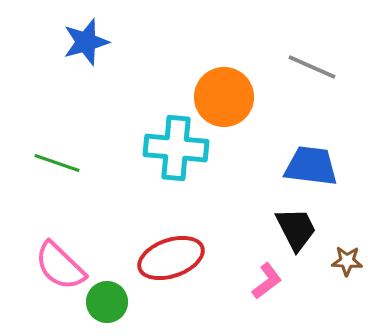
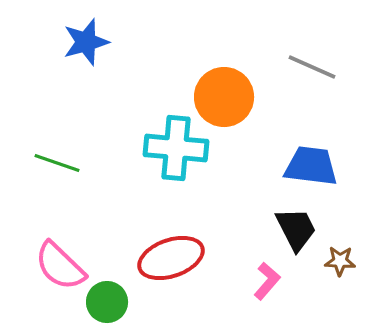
brown star: moved 7 px left
pink L-shape: rotated 12 degrees counterclockwise
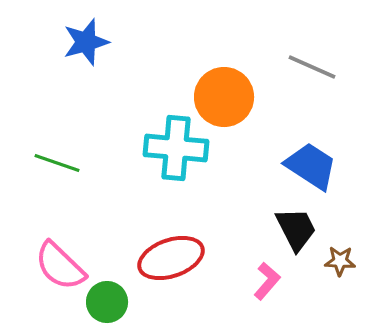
blue trapezoid: rotated 26 degrees clockwise
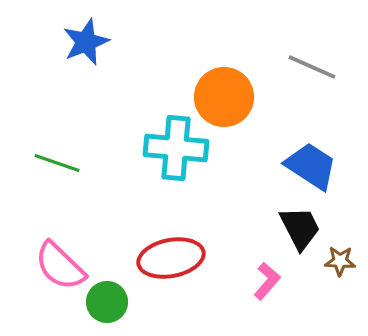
blue star: rotated 6 degrees counterclockwise
black trapezoid: moved 4 px right, 1 px up
red ellipse: rotated 8 degrees clockwise
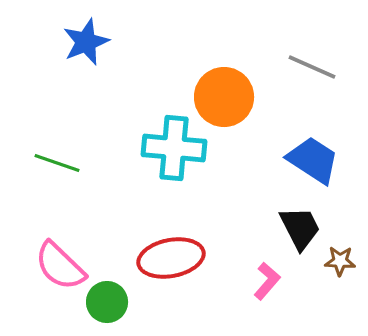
cyan cross: moved 2 px left
blue trapezoid: moved 2 px right, 6 px up
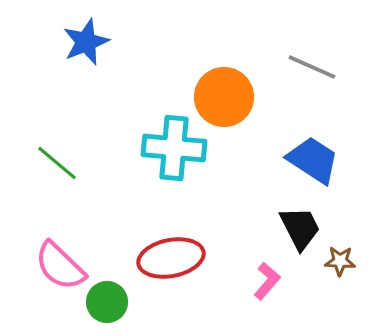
green line: rotated 21 degrees clockwise
